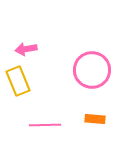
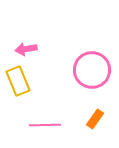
orange rectangle: rotated 60 degrees counterclockwise
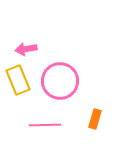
pink circle: moved 32 px left, 11 px down
yellow rectangle: moved 1 px up
orange rectangle: rotated 18 degrees counterclockwise
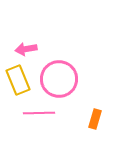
pink circle: moved 1 px left, 2 px up
pink line: moved 6 px left, 12 px up
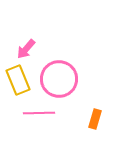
pink arrow: rotated 40 degrees counterclockwise
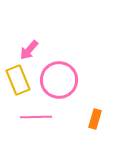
pink arrow: moved 3 px right, 1 px down
pink circle: moved 1 px down
pink line: moved 3 px left, 4 px down
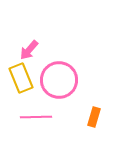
yellow rectangle: moved 3 px right, 2 px up
orange rectangle: moved 1 px left, 2 px up
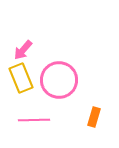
pink arrow: moved 6 px left
pink line: moved 2 px left, 3 px down
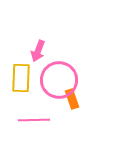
pink arrow: moved 15 px right, 1 px down; rotated 20 degrees counterclockwise
yellow rectangle: rotated 24 degrees clockwise
orange rectangle: moved 22 px left, 18 px up; rotated 36 degrees counterclockwise
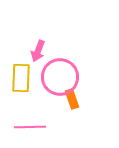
pink circle: moved 1 px right, 3 px up
pink line: moved 4 px left, 7 px down
